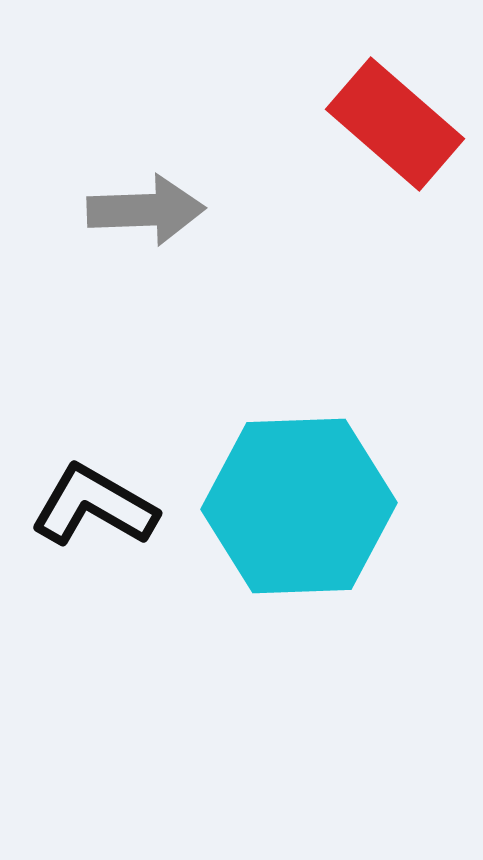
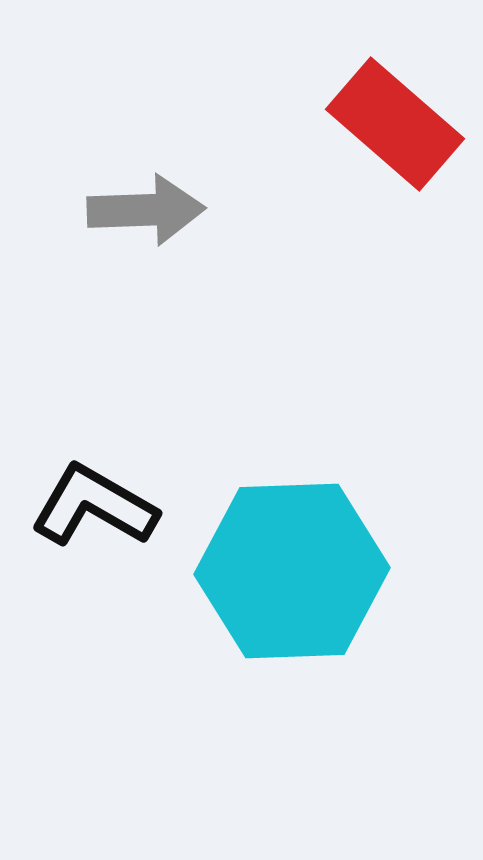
cyan hexagon: moved 7 px left, 65 px down
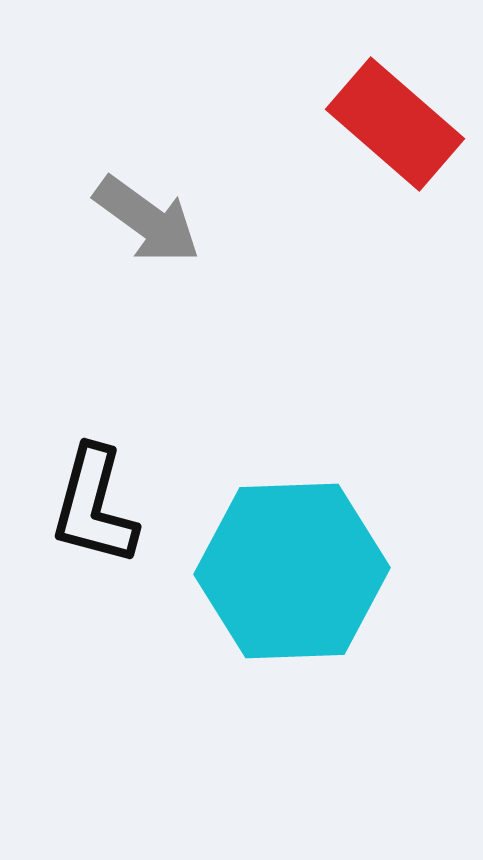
gray arrow: moved 1 px right, 10 px down; rotated 38 degrees clockwise
black L-shape: rotated 105 degrees counterclockwise
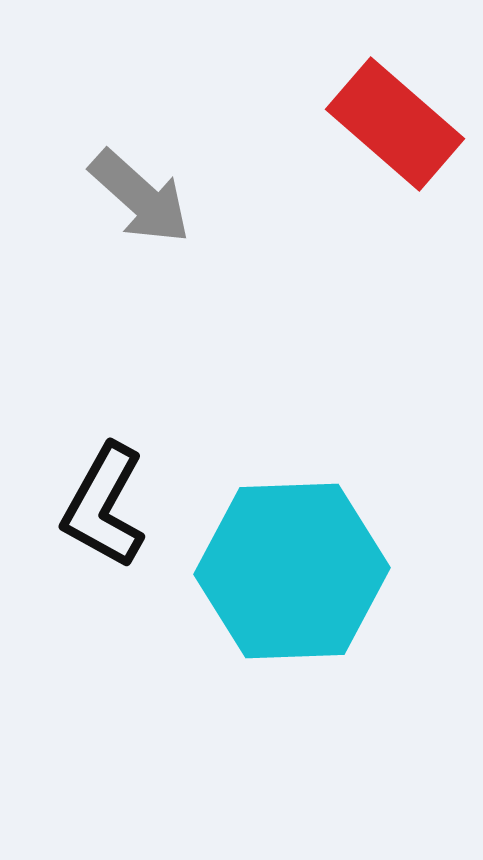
gray arrow: moved 7 px left, 23 px up; rotated 6 degrees clockwise
black L-shape: moved 10 px right; rotated 14 degrees clockwise
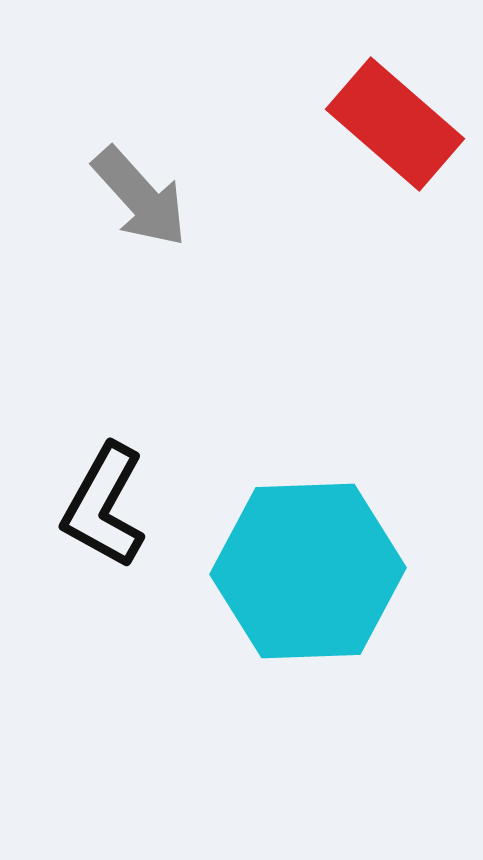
gray arrow: rotated 6 degrees clockwise
cyan hexagon: moved 16 px right
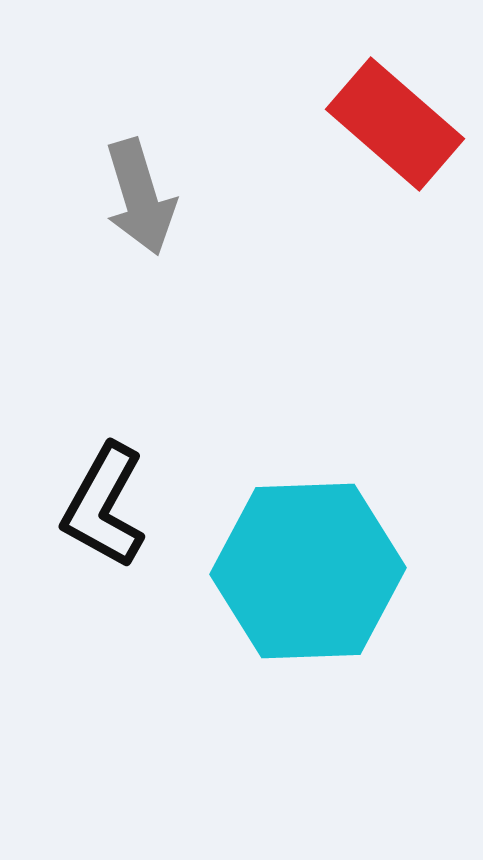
gray arrow: rotated 25 degrees clockwise
